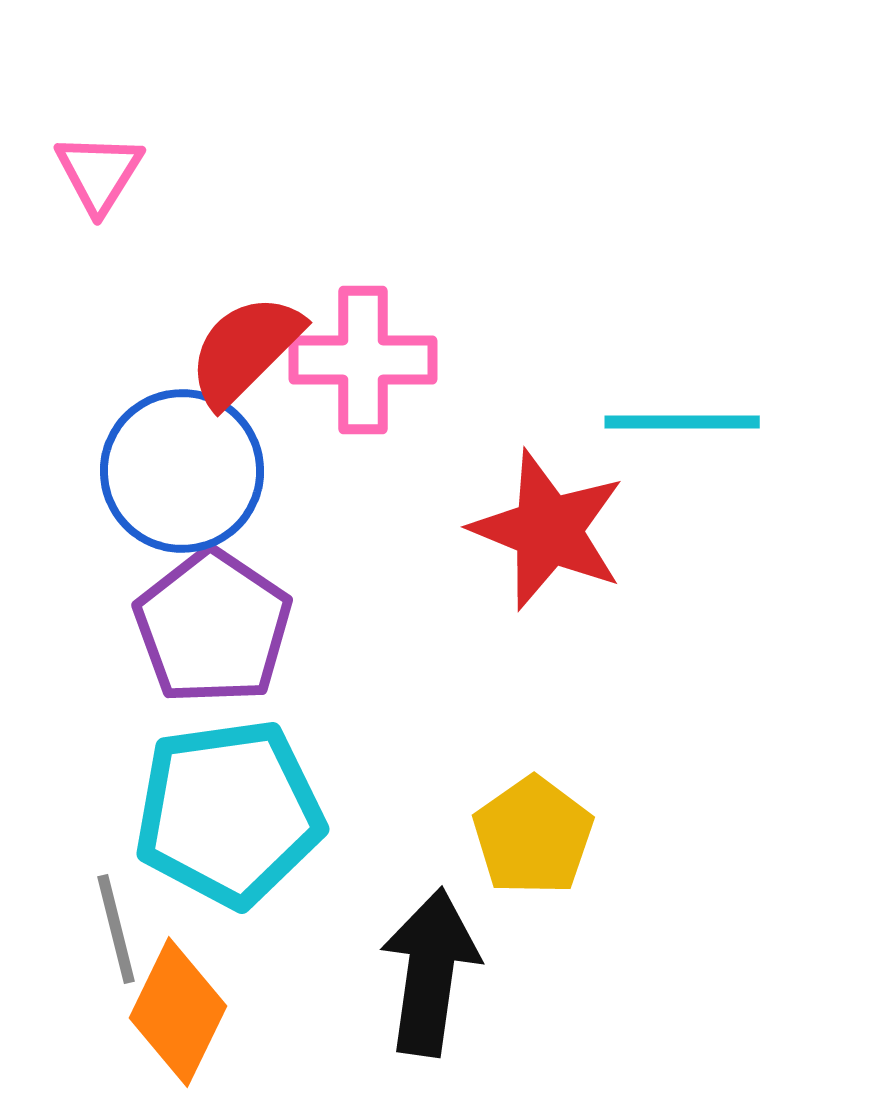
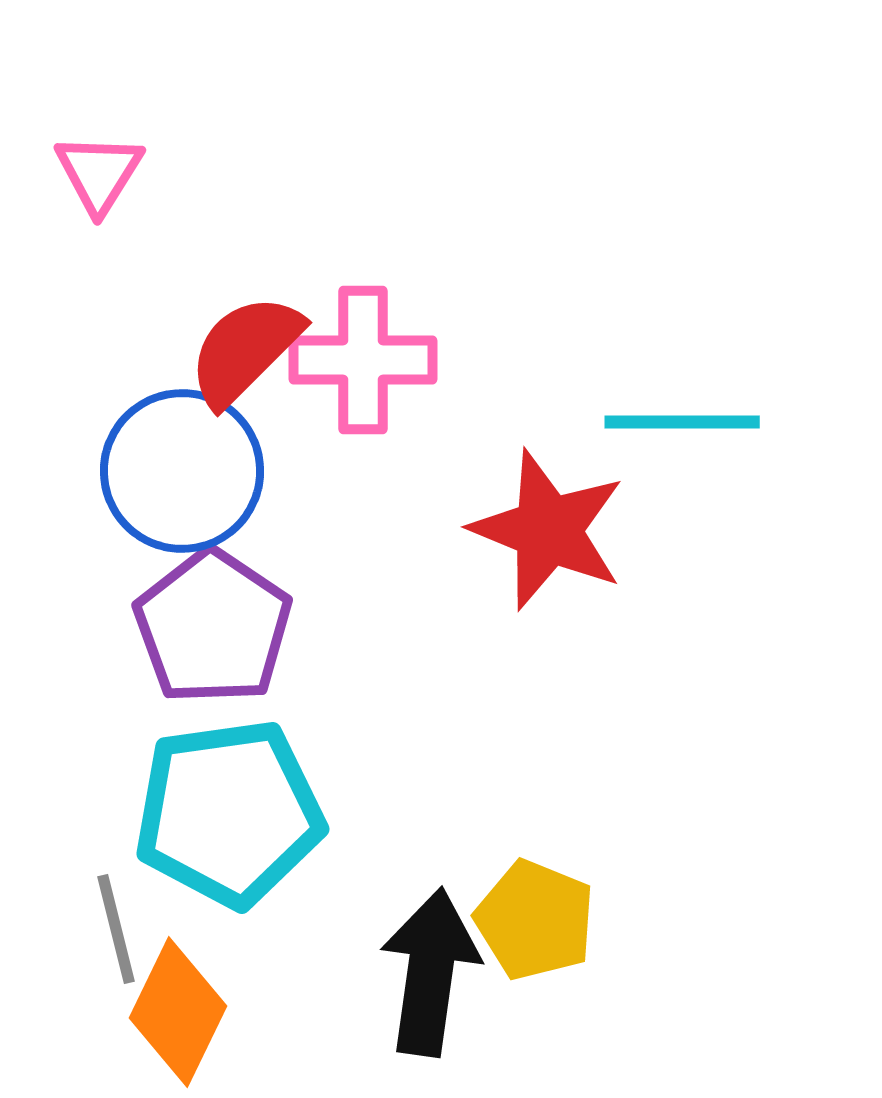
yellow pentagon: moved 2 px right, 84 px down; rotated 15 degrees counterclockwise
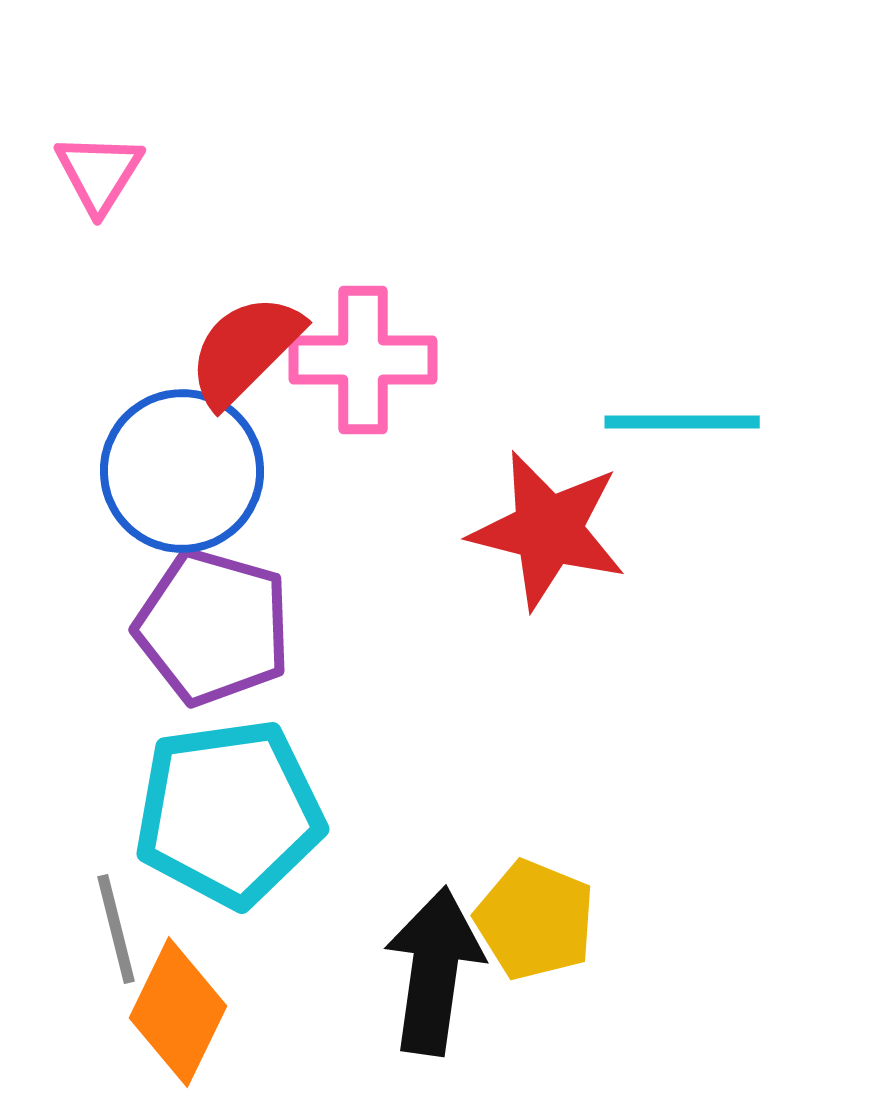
red star: rotated 8 degrees counterclockwise
purple pentagon: rotated 18 degrees counterclockwise
black arrow: moved 4 px right, 1 px up
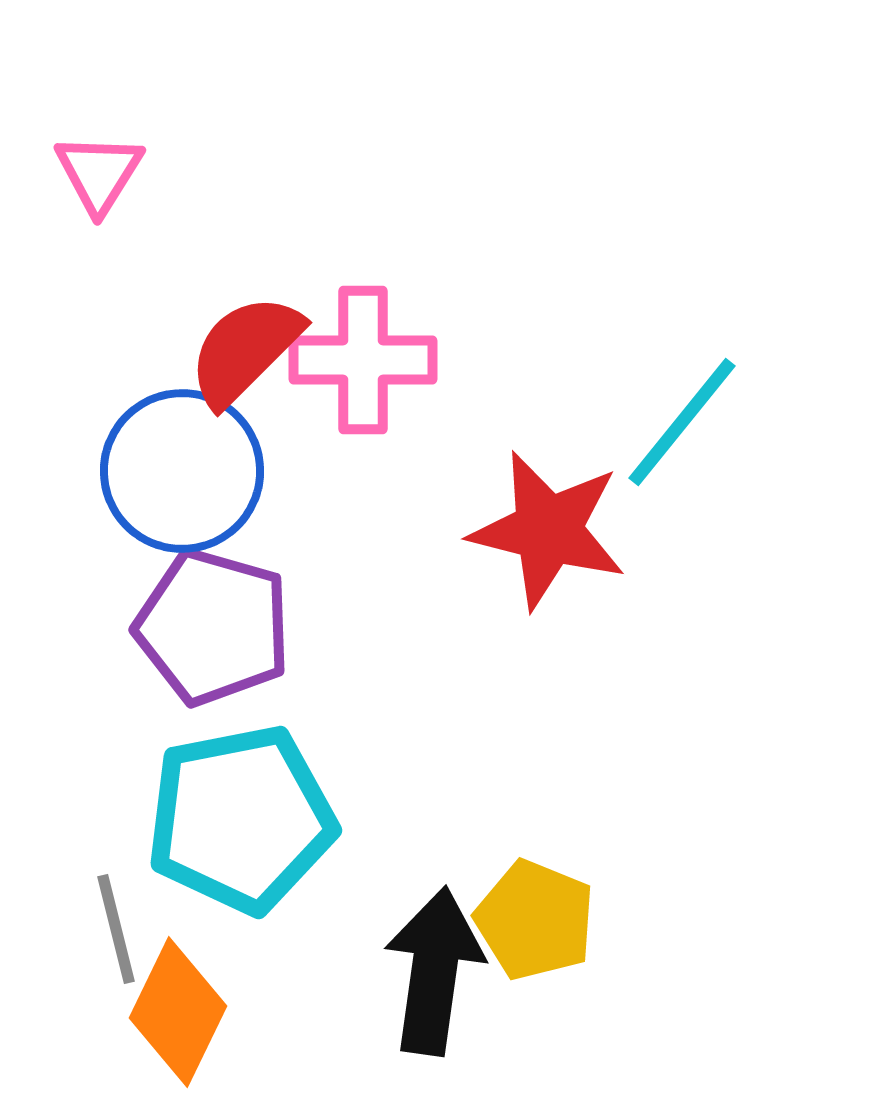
cyan line: rotated 51 degrees counterclockwise
cyan pentagon: moved 12 px right, 6 px down; rotated 3 degrees counterclockwise
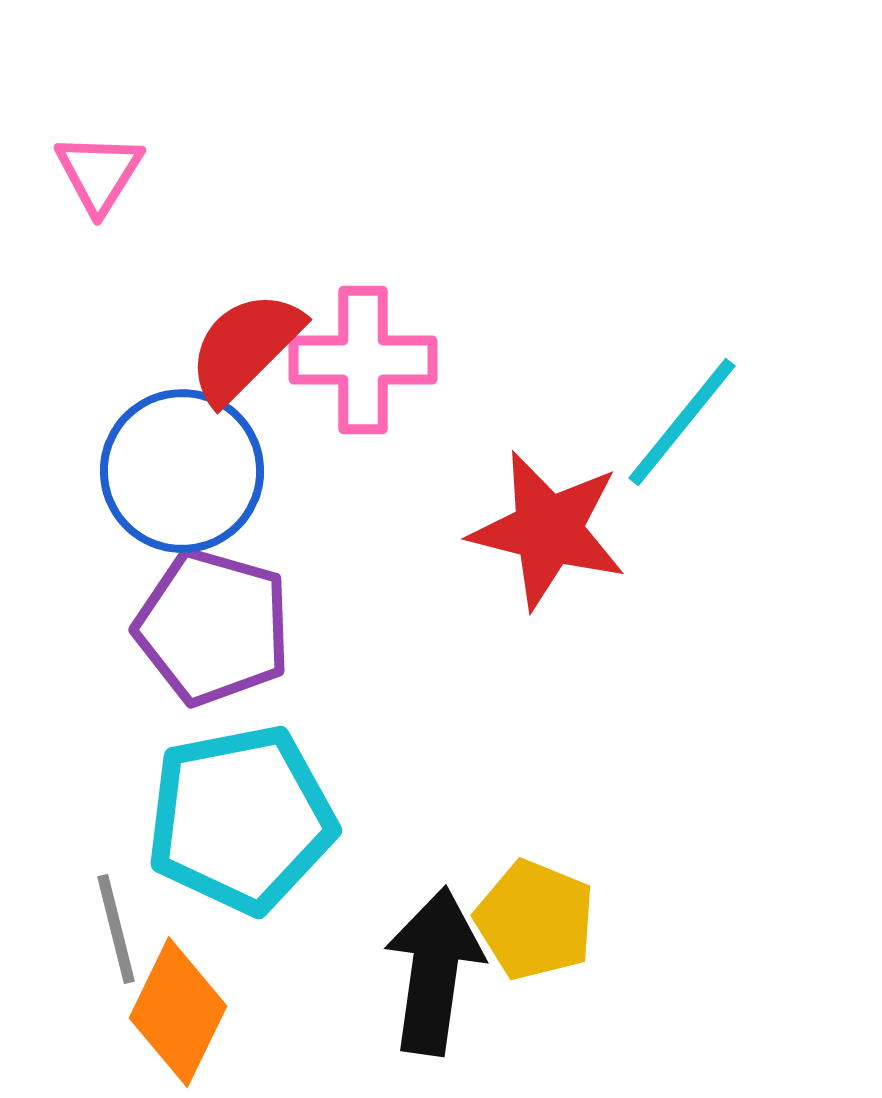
red semicircle: moved 3 px up
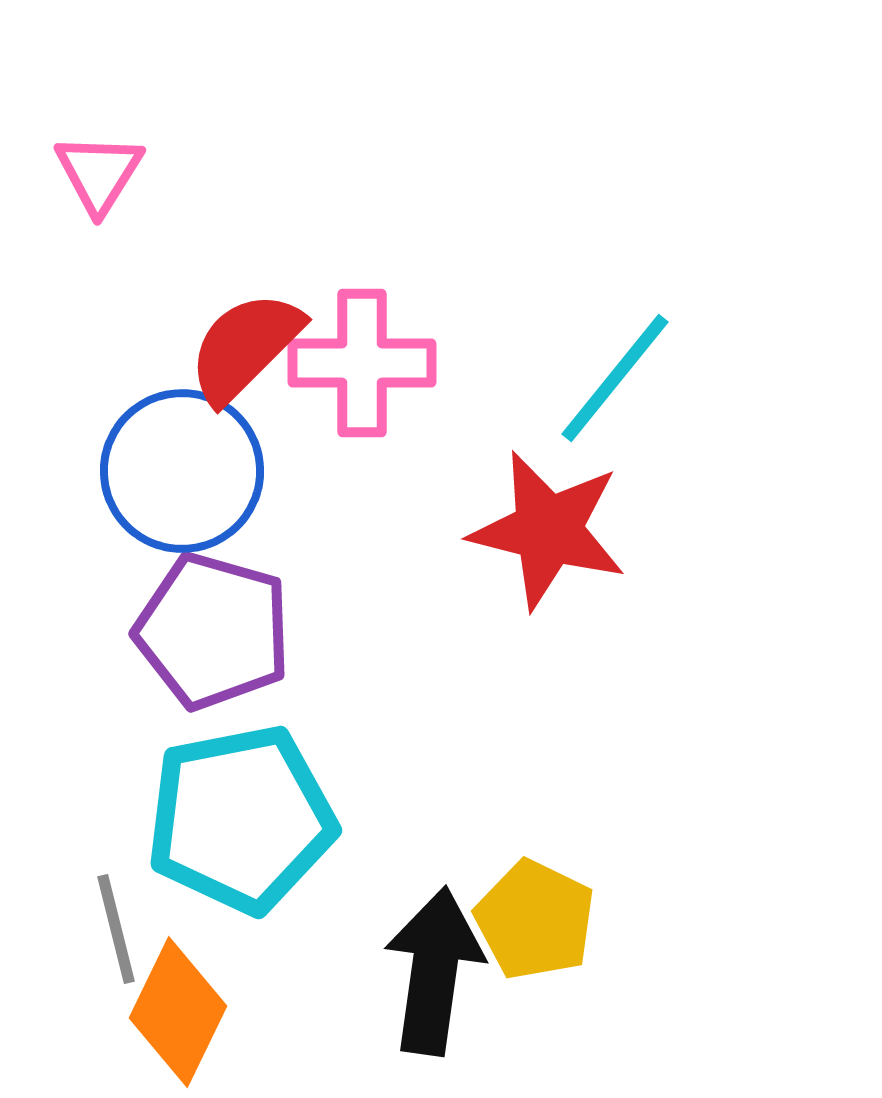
pink cross: moved 1 px left, 3 px down
cyan line: moved 67 px left, 44 px up
purple pentagon: moved 4 px down
yellow pentagon: rotated 4 degrees clockwise
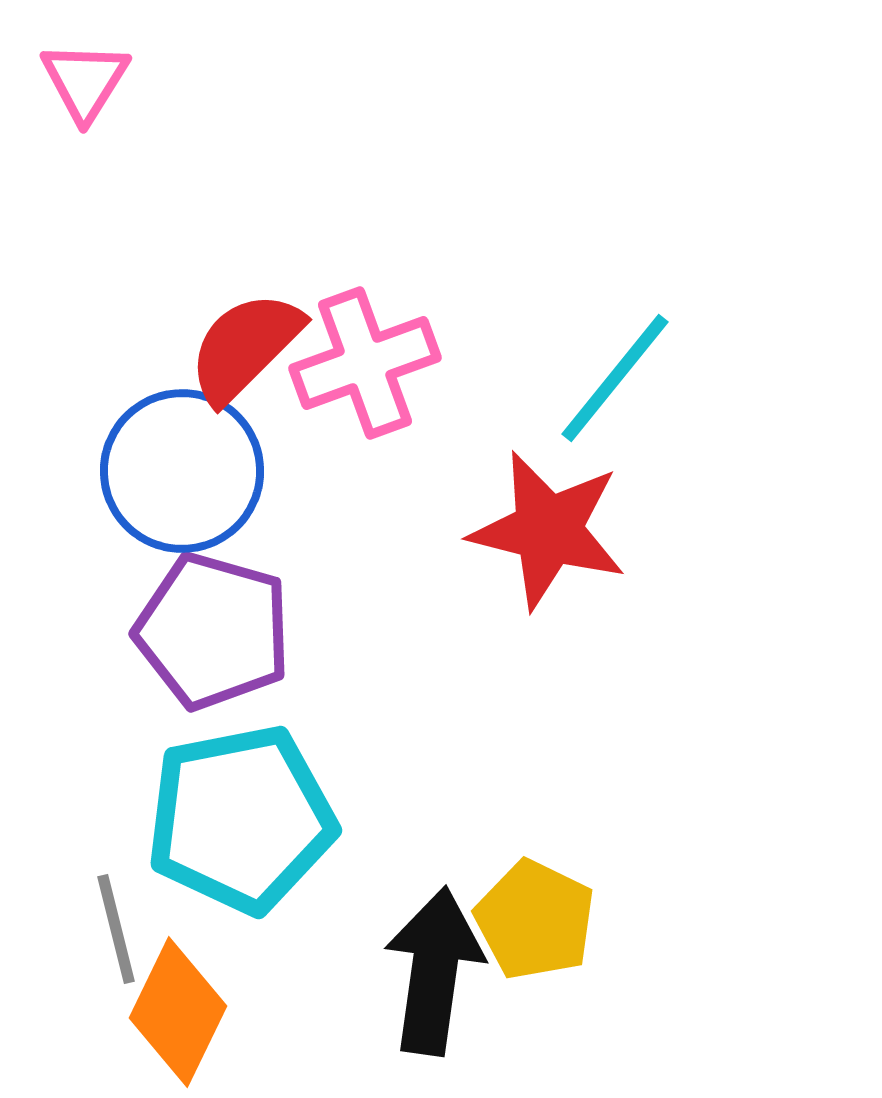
pink triangle: moved 14 px left, 92 px up
pink cross: moved 3 px right; rotated 20 degrees counterclockwise
